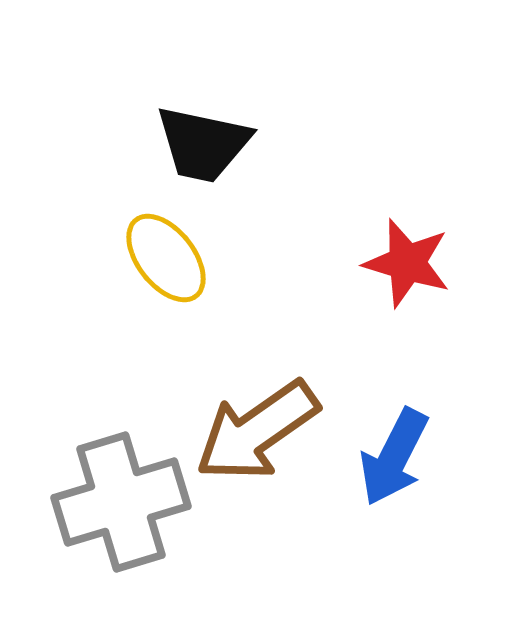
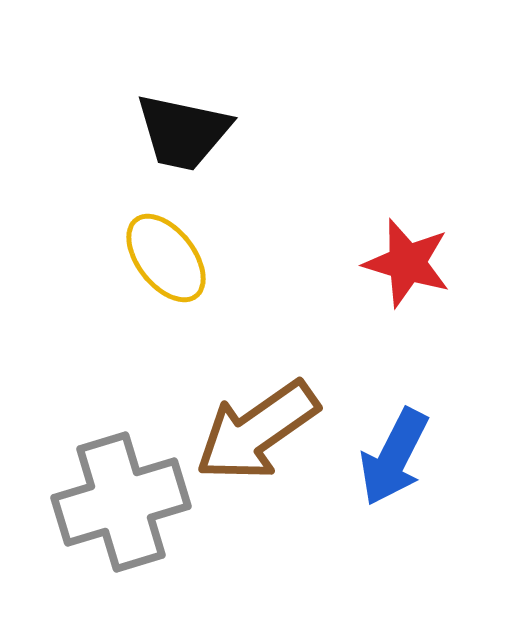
black trapezoid: moved 20 px left, 12 px up
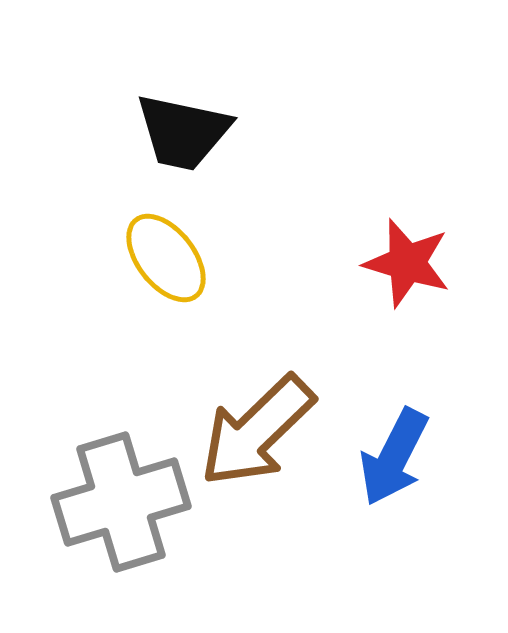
brown arrow: rotated 9 degrees counterclockwise
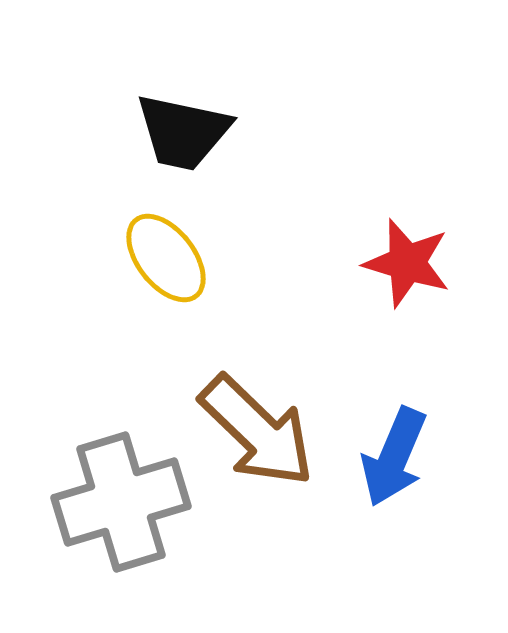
brown arrow: rotated 92 degrees counterclockwise
blue arrow: rotated 4 degrees counterclockwise
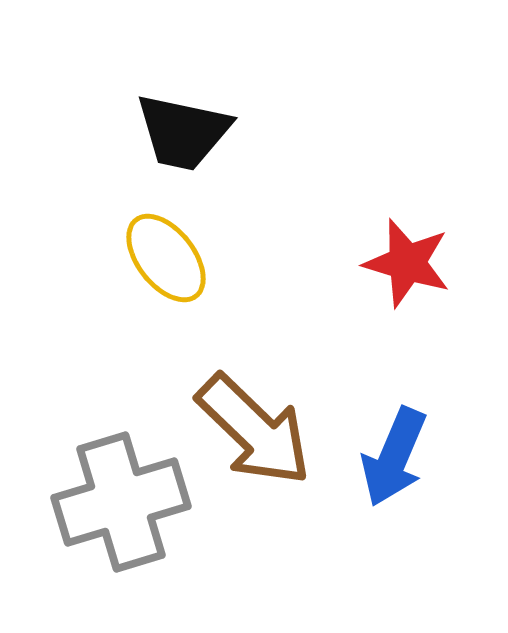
brown arrow: moved 3 px left, 1 px up
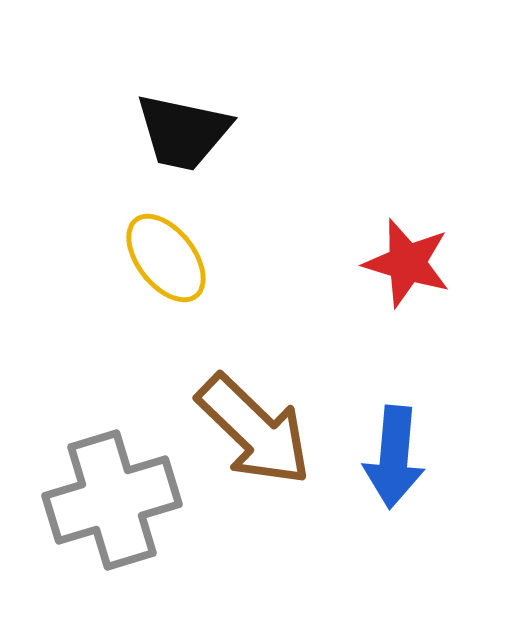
blue arrow: rotated 18 degrees counterclockwise
gray cross: moved 9 px left, 2 px up
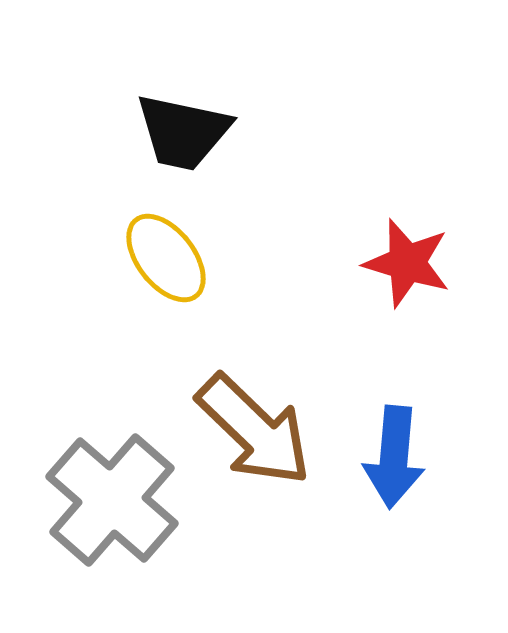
gray cross: rotated 32 degrees counterclockwise
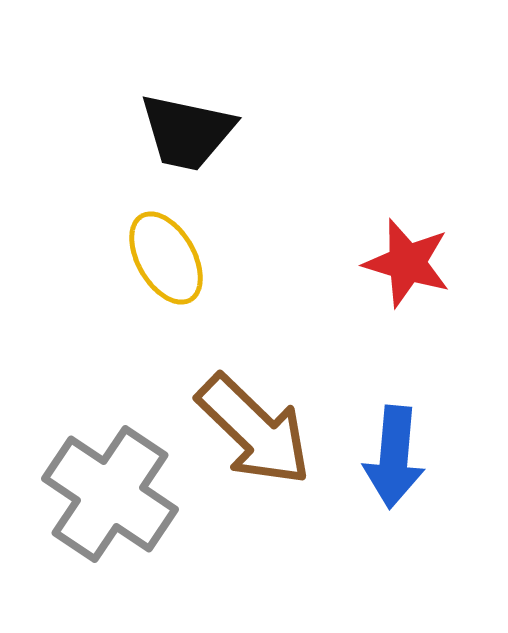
black trapezoid: moved 4 px right
yellow ellipse: rotated 8 degrees clockwise
gray cross: moved 2 px left, 6 px up; rotated 7 degrees counterclockwise
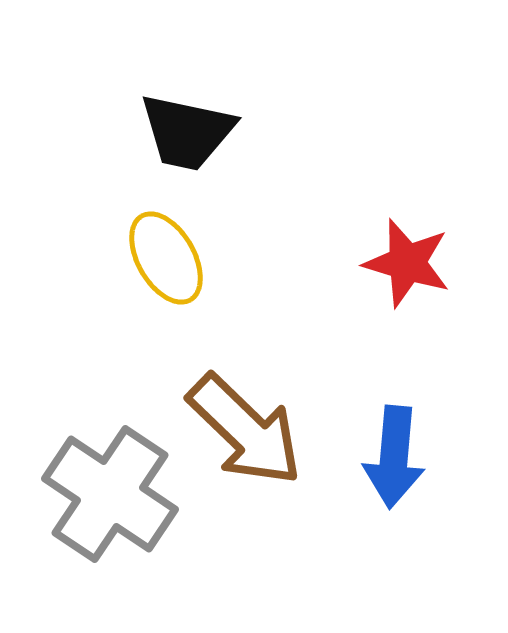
brown arrow: moved 9 px left
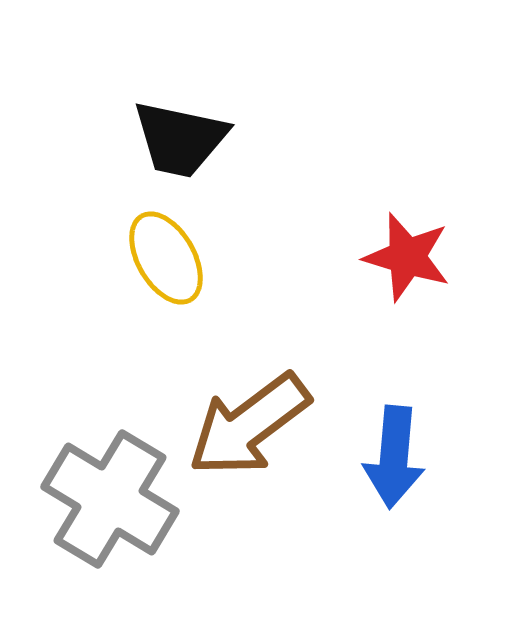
black trapezoid: moved 7 px left, 7 px down
red star: moved 6 px up
brown arrow: moved 4 px right, 5 px up; rotated 99 degrees clockwise
gray cross: moved 5 px down; rotated 3 degrees counterclockwise
